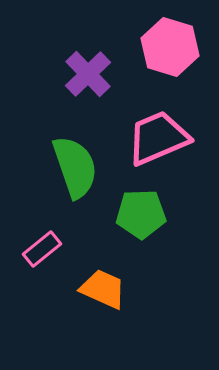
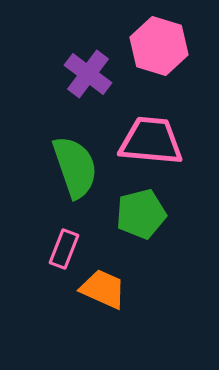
pink hexagon: moved 11 px left, 1 px up
purple cross: rotated 9 degrees counterclockwise
pink trapezoid: moved 7 px left, 3 px down; rotated 28 degrees clockwise
green pentagon: rotated 12 degrees counterclockwise
pink rectangle: moved 22 px right; rotated 30 degrees counterclockwise
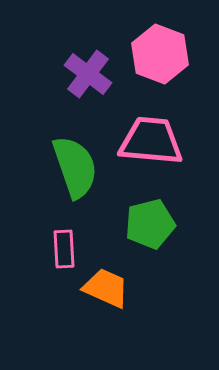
pink hexagon: moved 1 px right, 8 px down; rotated 4 degrees clockwise
green pentagon: moved 9 px right, 10 px down
pink rectangle: rotated 24 degrees counterclockwise
orange trapezoid: moved 3 px right, 1 px up
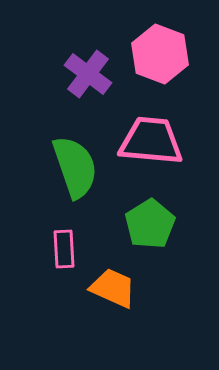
green pentagon: rotated 18 degrees counterclockwise
orange trapezoid: moved 7 px right
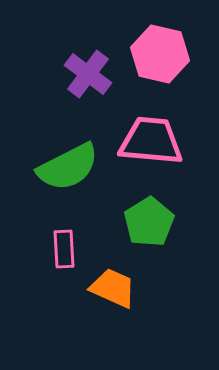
pink hexagon: rotated 8 degrees counterclockwise
green semicircle: moved 7 px left; rotated 82 degrees clockwise
green pentagon: moved 1 px left, 2 px up
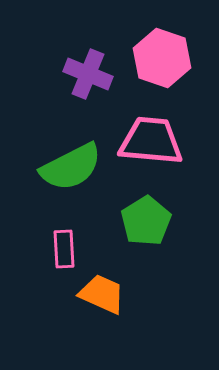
pink hexagon: moved 2 px right, 4 px down; rotated 6 degrees clockwise
purple cross: rotated 15 degrees counterclockwise
green semicircle: moved 3 px right
green pentagon: moved 3 px left, 1 px up
orange trapezoid: moved 11 px left, 6 px down
